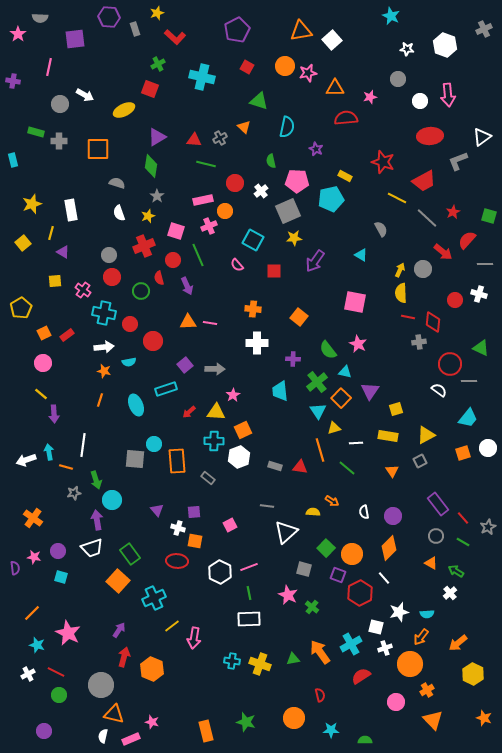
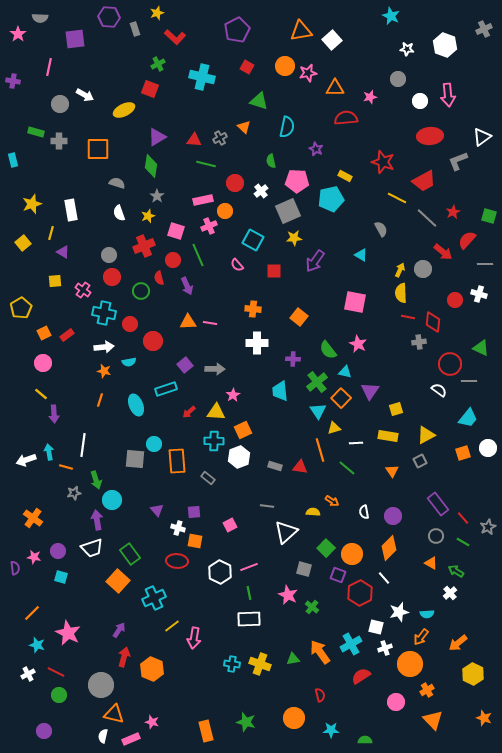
cyan cross at (232, 661): moved 3 px down
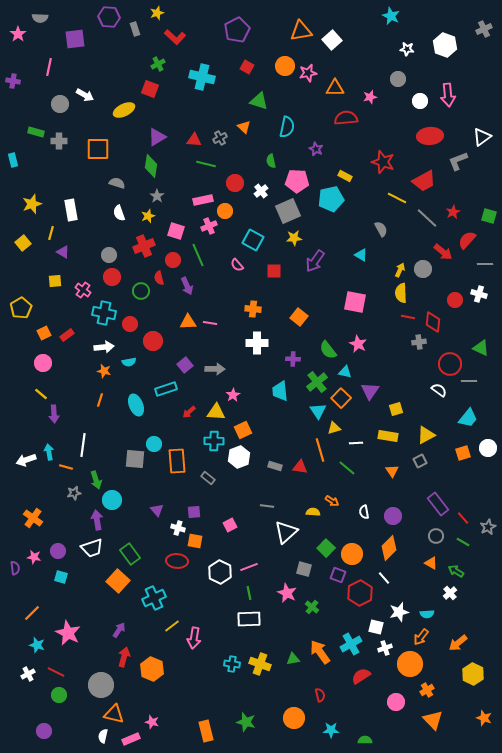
pink star at (288, 595): moved 1 px left, 2 px up
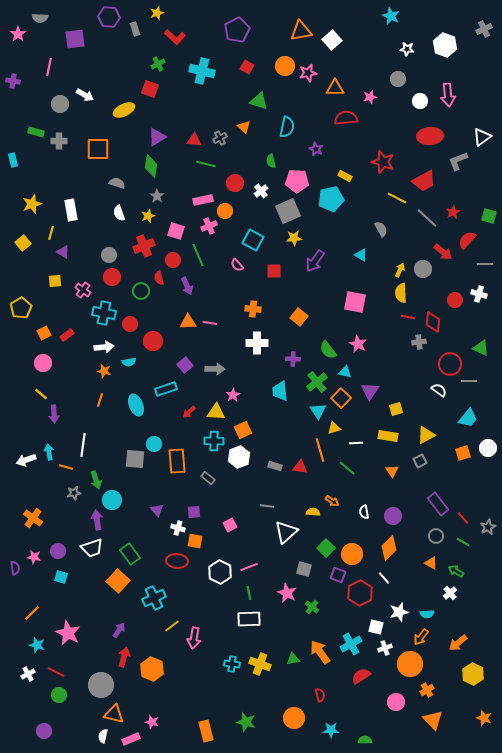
cyan cross at (202, 77): moved 6 px up
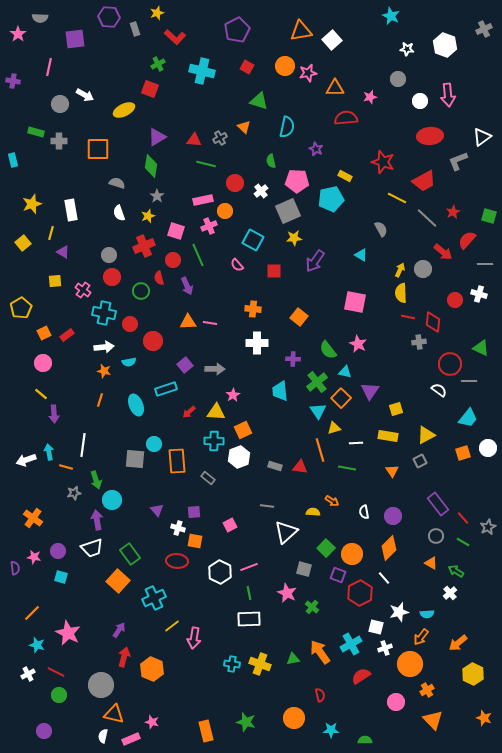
green line at (347, 468): rotated 30 degrees counterclockwise
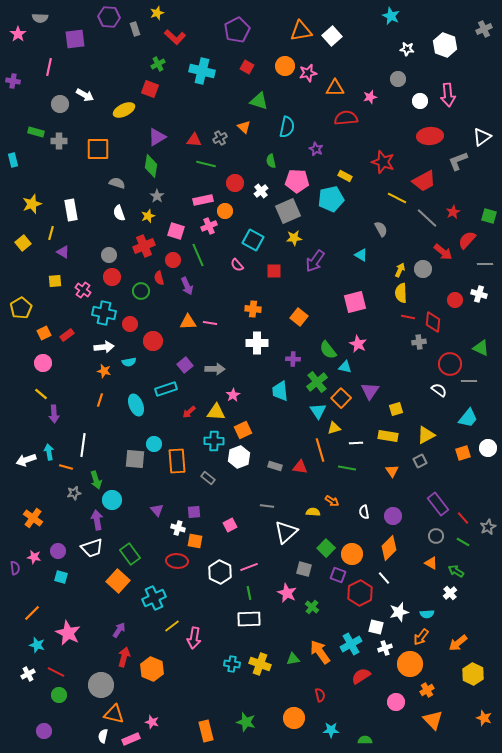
white square at (332, 40): moved 4 px up
pink square at (355, 302): rotated 25 degrees counterclockwise
cyan triangle at (345, 372): moved 5 px up
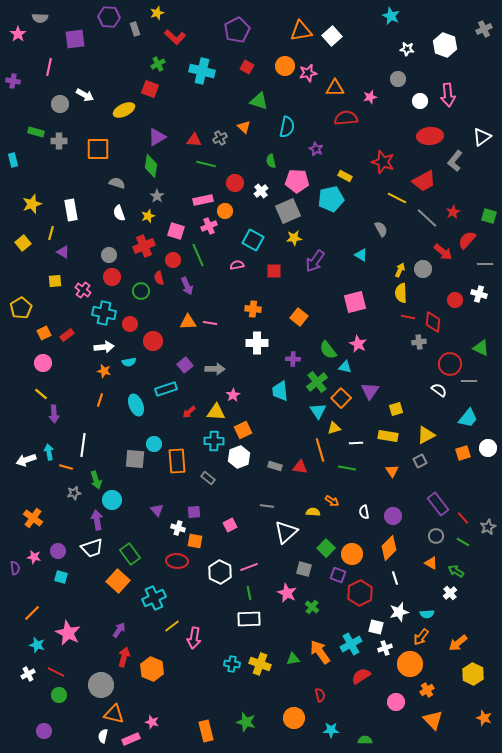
gray L-shape at (458, 161): moved 3 px left; rotated 30 degrees counterclockwise
pink semicircle at (237, 265): rotated 120 degrees clockwise
white line at (384, 578): moved 11 px right; rotated 24 degrees clockwise
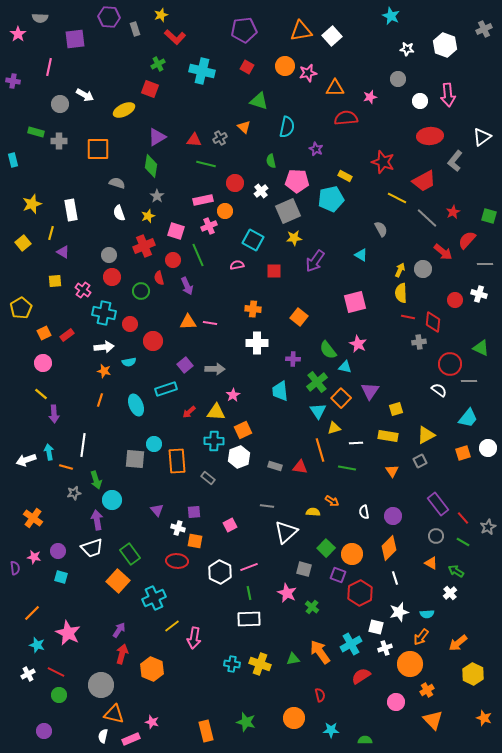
yellow star at (157, 13): moved 4 px right, 2 px down
purple pentagon at (237, 30): moved 7 px right; rotated 20 degrees clockwise
red arrow at (124, 657): moved 2 px left, 3 px up
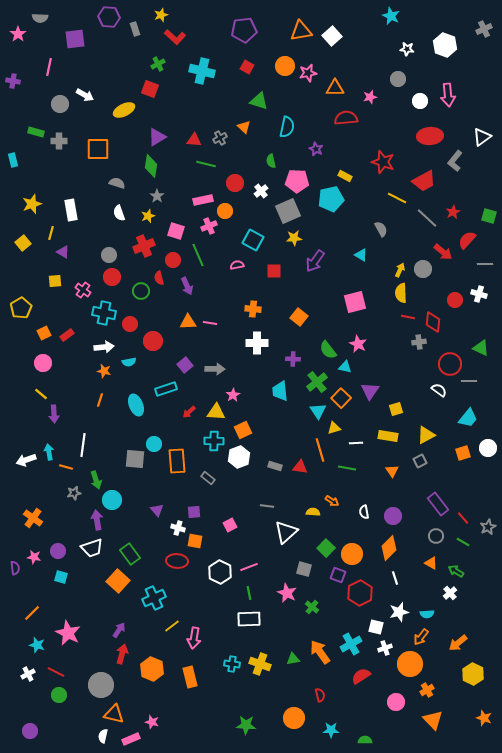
green star at (246, 722): moved 3 px down; rotated 12 degrees counterclockwise
purple circle at (44, 731): moved 14 px left
orange rectangle at (206, 731): moved 16 px left, 54 px up
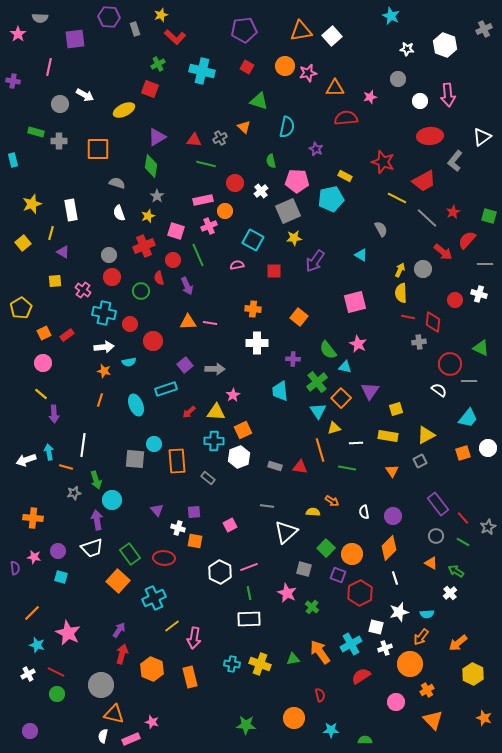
orange cross at (33, 518): rotated 30 degrees counterclockwise
red ellipse at (177, 561): moved 13 px left, 3 px up
green circle at (59, 695): moved 2 px left, 1 px up
